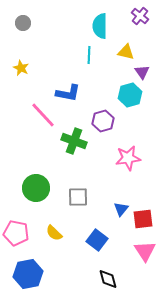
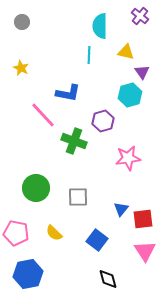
gray circle: moved 1 px left, 1 px up
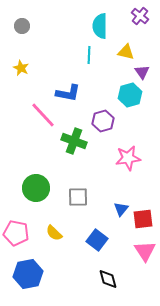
gray circle: moved 4 px down
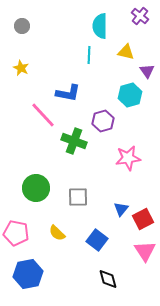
purple triangle: moved 5 px right, 1 px up
red square: rotated 20 degrees counterclockwise
yellow semicircle: moved 3 px right
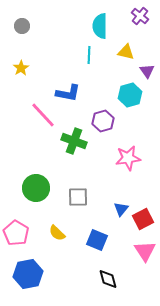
yellow star: rotated 14 degrees clockwise
pink pentagon: rotated 20 degrees clockwise
blue square: rotated 15 degrees counterclockwise
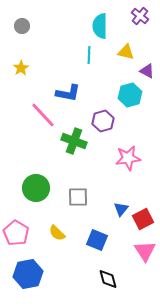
purple triangle: rotated 28 degrees counterclockwise
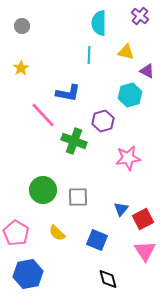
cyan semicircle: moved 1 px left, 3 px up
green circle: moved 7 px right, 2 px down
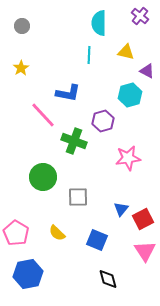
green circle: moved 13 px up
